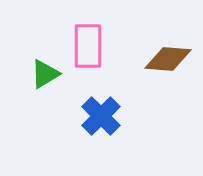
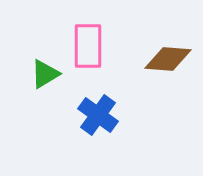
blue cross: moved 3 px left, 1 px up; rotated 9 degrees counterclockwise
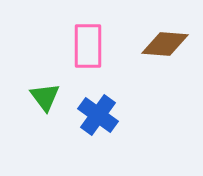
brown diamond: moved 3 px left, 15 px up
green triangle: moved 23 px down; rotated 36 degrees counterclockwise
